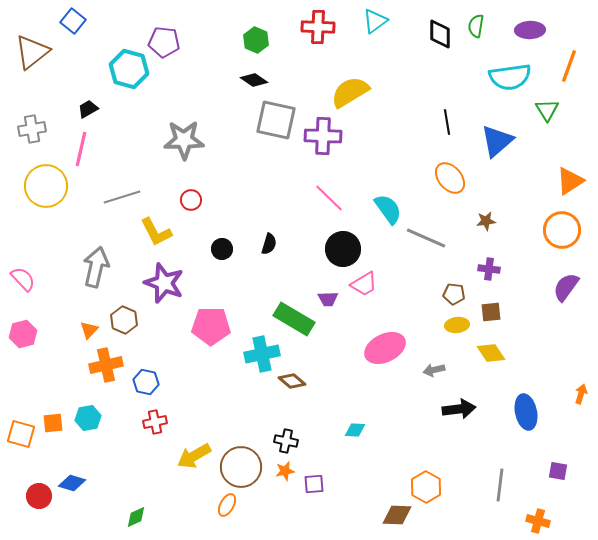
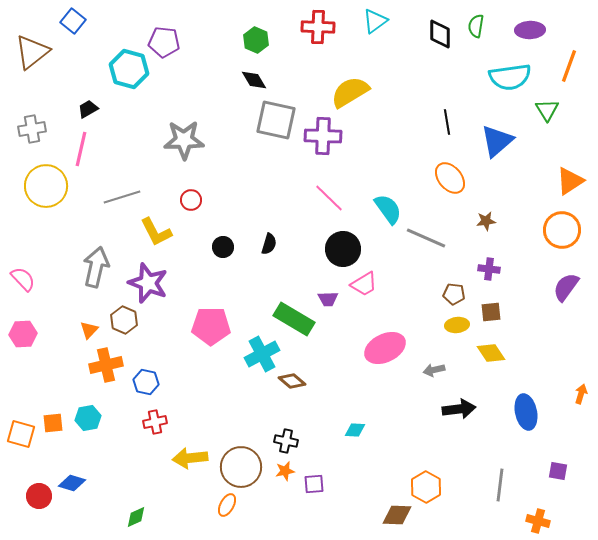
black diamond at (254, 80): rotated 24 degrees clockwise
black circle at (222, 249): moved 1 px right, 2 px up
purple star at (164, 283): moved 16 px left
pink hexagon at (23, 334): rotated 12 degrees clockwise
cyan cross at (262, 354): rotated 16 degrees counterclockwise
yellow arrow at (194, 456): moved 4 px left, 2 px down; rotated 24 degrees clockwise
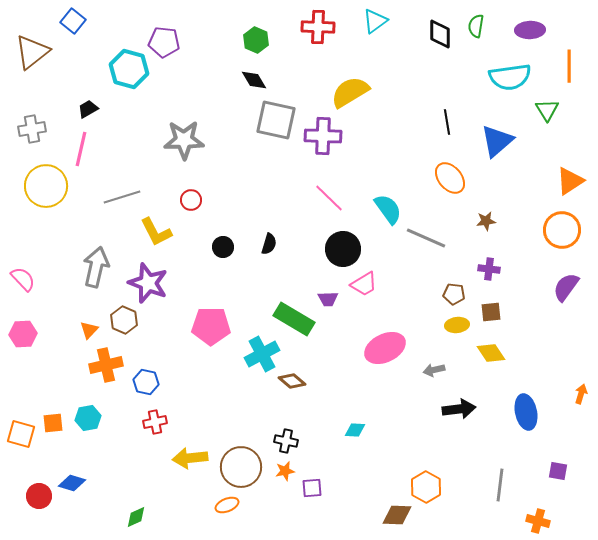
orange line at (569, 66): rotated 20 degrees counterclockwise
purple square at (314, 484): moved 2 px left, 4 px down
orange ellipse at (227, 505): rotated 40 degrees clockwise
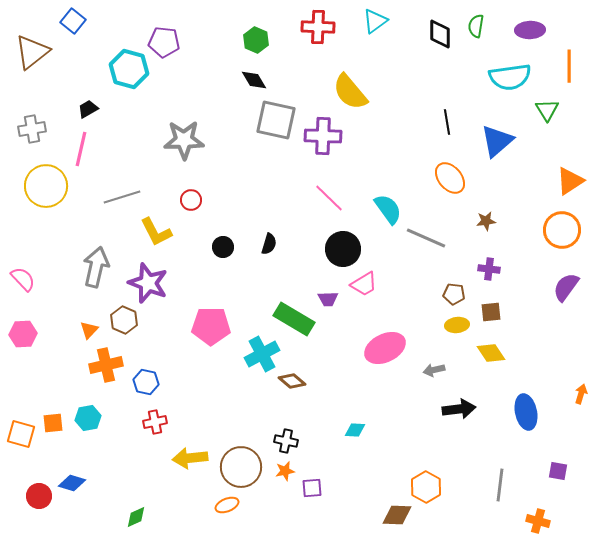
yellow semicircle at (350, 92): rotated 99 degrees counterclockwise
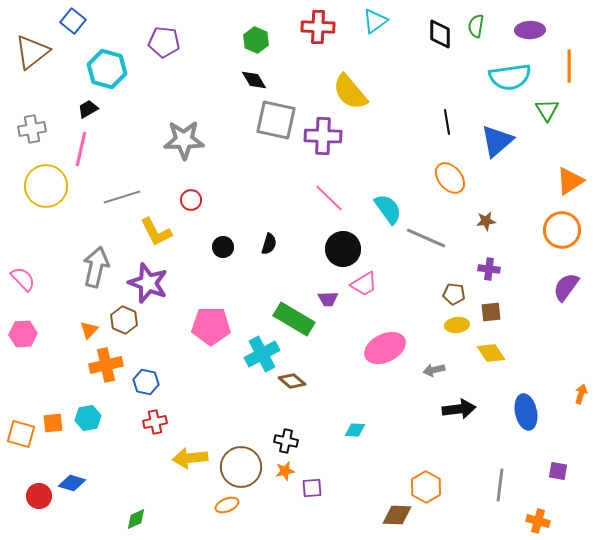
cyan hexagon at (129, 69): moved 22 px left
green diamond at (136, 517): moved 2 px down
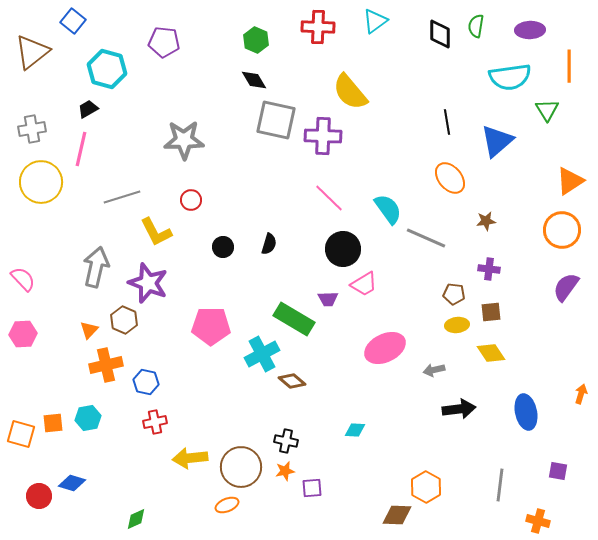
yellow circle at (46, 186): moved 5 px left, 4 px up
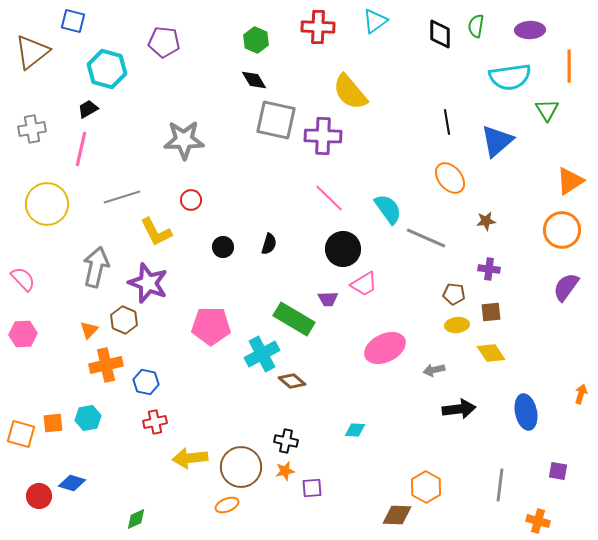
blue square at (73, 21): rotated 25 degrees counterclockwise
yellow circle at (41, 182): moved 6 px right, 22 px down
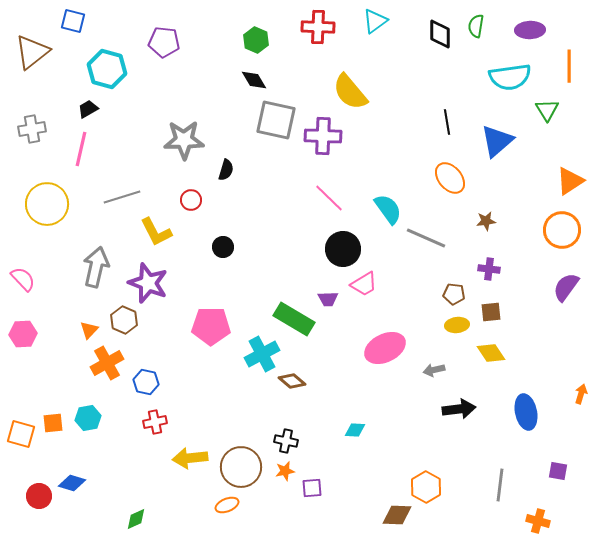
black semicircle at (269, 244): moved 43 px left, 74 px up
orange cross at (106, 365): moved 1 px right, 2 px up; rotated 16 degrees counterclockwise
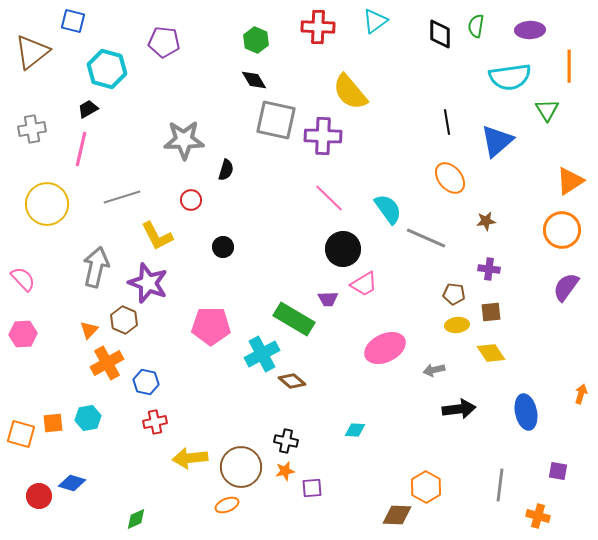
yellow L-shape at (156, 232): moved 1 px right, 4 px down
orange cross at (538, 521): moved 5 px up
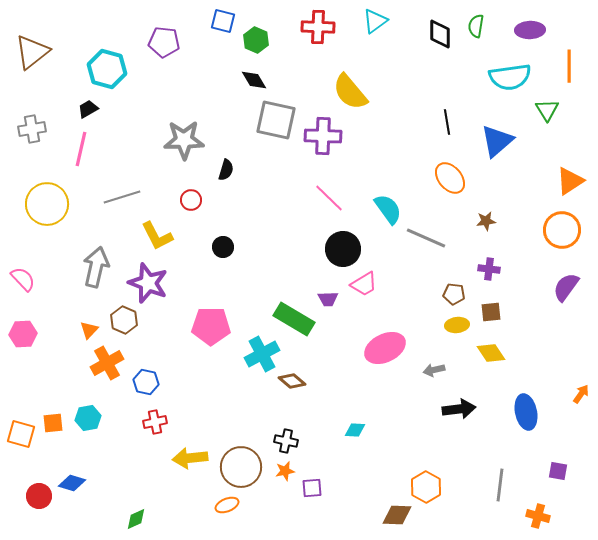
blue square at (73, 21): moved 150 px right
orange arrow at (581, 394): rotated 18 degrees clockwise
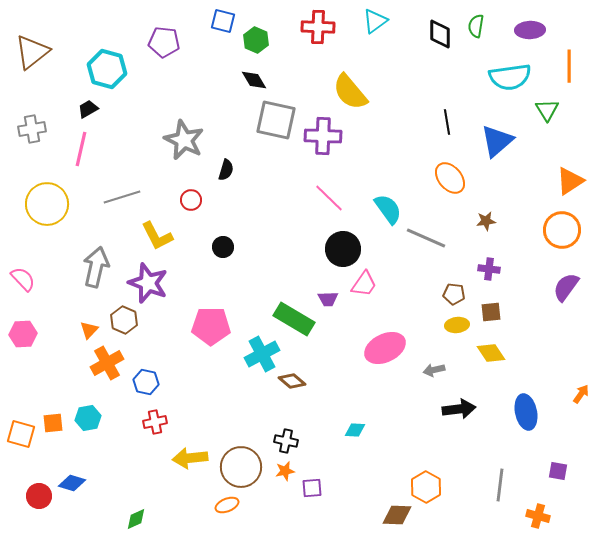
gray star at (184, 140): rotated 27 degrees clockwise
pink trapezoid at (364, 284): rotated 24 degrees counterclockwise
